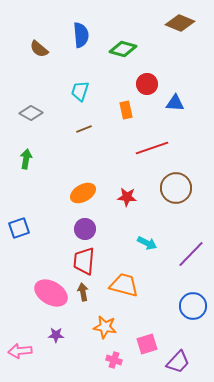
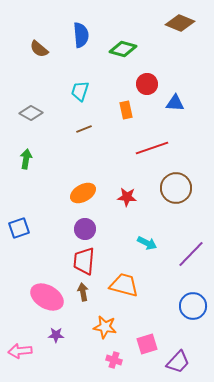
pink ellipse: moved 4 px left, 4 px down
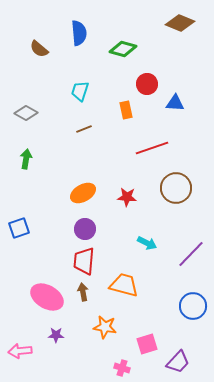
blue semicircle: moved 2 px left, 2 px up
gray diamond: moved 5 px left
pink cross: moved 8 px right, 8 px down
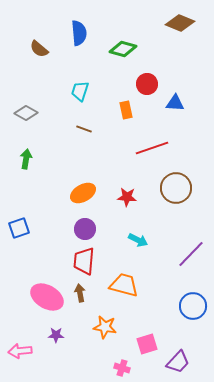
brown line: rotated 42 degrees clockwise
cyan arrow: moved 9 px left, 3 px up
brown arrow: moved 3 px left, 1 px down
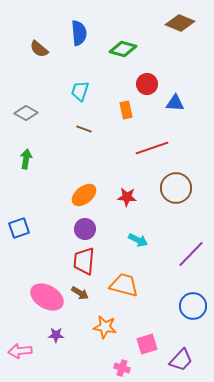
orange ellipse: moved 1 px right, 2 px down; rotated 10 degrees counterclockwise
brown arrow: rotated 132 degrees clockwise
purple trapezoid: moved 3 px right, 2 px up
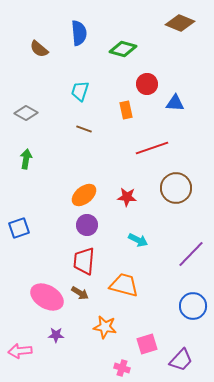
purple circle: moved 2 px right, 4 px up
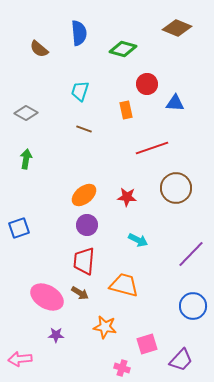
brown diamond: moved 3 px left, 5 px down
pink arrow: moved 8 px down
